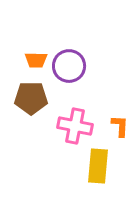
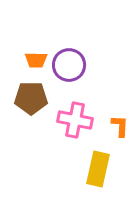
purple circle: moved 1 px up
pink cross: moved 6 px up
yellow rectangle: moved 3 px down; rotated 8 degrees clockwise
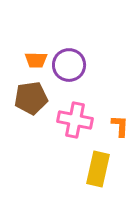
brown pentagon: rotated 8 degrees counterclockwise
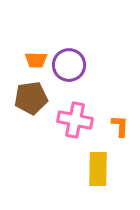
yellow rectangle: rotated 12 degrees counterclockwise
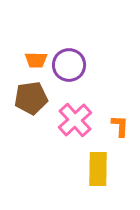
pink cross: rotated 36 degrees clockwise
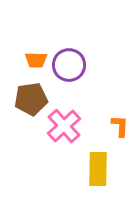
brown pentagon: moved 1 px down
pink cross: moved 11 px left, 6 px down
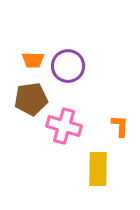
orange trapezoid: moved 3 px left
purple circle: moved 1 px left, 1 px down
pink cross: rotated 32 degrees counterclockwise
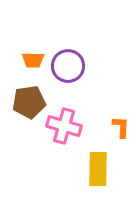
brown pentagon: moved 2 px left, 3 px down
orange L-shape: moved 1 px right, 1 px down
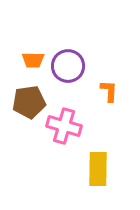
orange L-shape: moved 12 px left, 36 px up
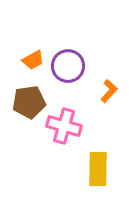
orange trapezoid: rotated 30 degrees counterclockwise
orange L-shape: rotated 40 degrees clockwise
